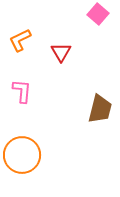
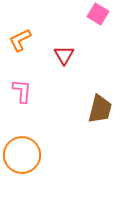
pink square: rotated 10 degrees counterclockwise
red triangle: moved 3 px right, 3 px down
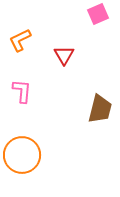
pink square: rotated 35 degrees clockwise
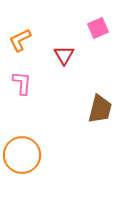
pink square: moved 14 px down
pink L-shape: moved 8 px up
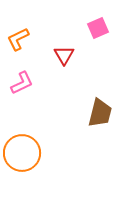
orange L-shape: moved 2 px left, 1 px up
pink L-shape: rotated 60 degrees clockwise
brown trapezoid: moved 4 px down
orange circle: moved 2 px up
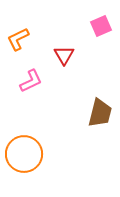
pink square: moved 3 px right, 2 px up
pink L-shape: moved 9 px right, 2 px up
orange circle: moved 2 px right, 1 px down
